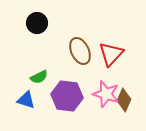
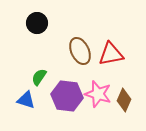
red triangle: rotated 36 degrees clockwise
green semicircle: rotated 150 degrees clockwise
pink star: moved 8 px left
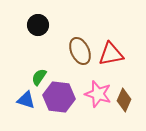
black circle: moved 1 px right, 2 px down
purple hexagon: moved 8 px left, 1 px down
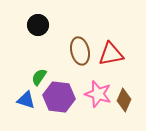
brown ellipse: rotated 12 degrees clockwise
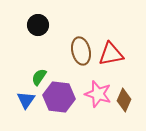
brown ellipse: moved 1 px right
blue triangle: rotated 48 degrees clockwise
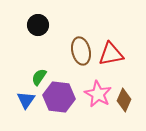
pink star: rotated 12 degrees clockwise
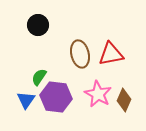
brown ellipse: moved 1 px left, 3 px down
purple hexagon: moved 3 px left
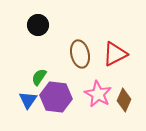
red triangle: moved 4 px right; rotated 16 degrees counterclockwise
blue triangle: moved 2 px right
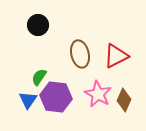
red triangle: moved 1 px right, 2 px down
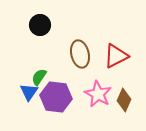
black circle: moved 2 px right
blue triangle: moved 1 px right, 8 px up
